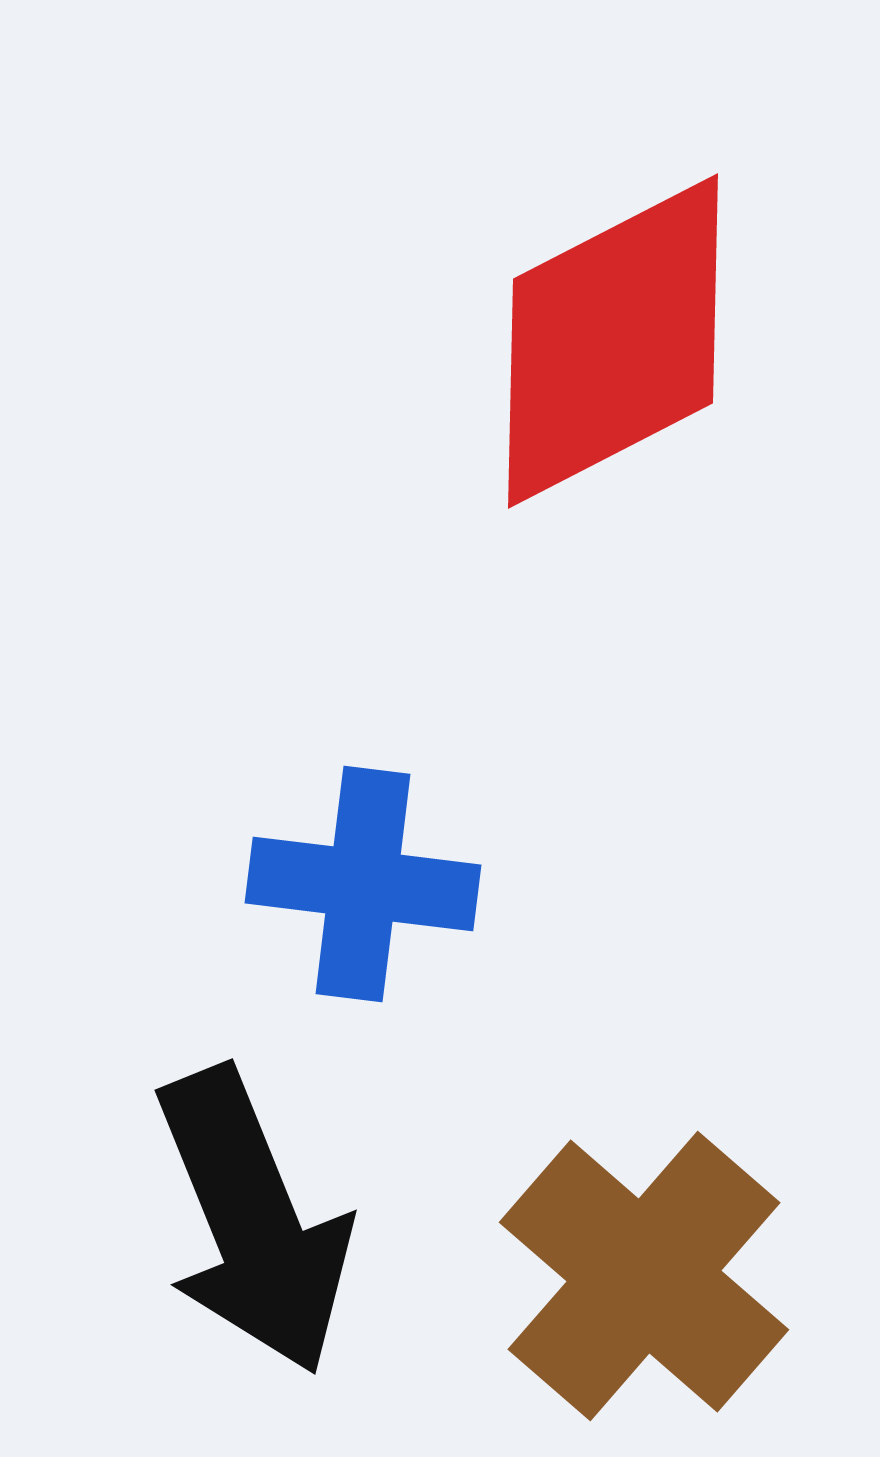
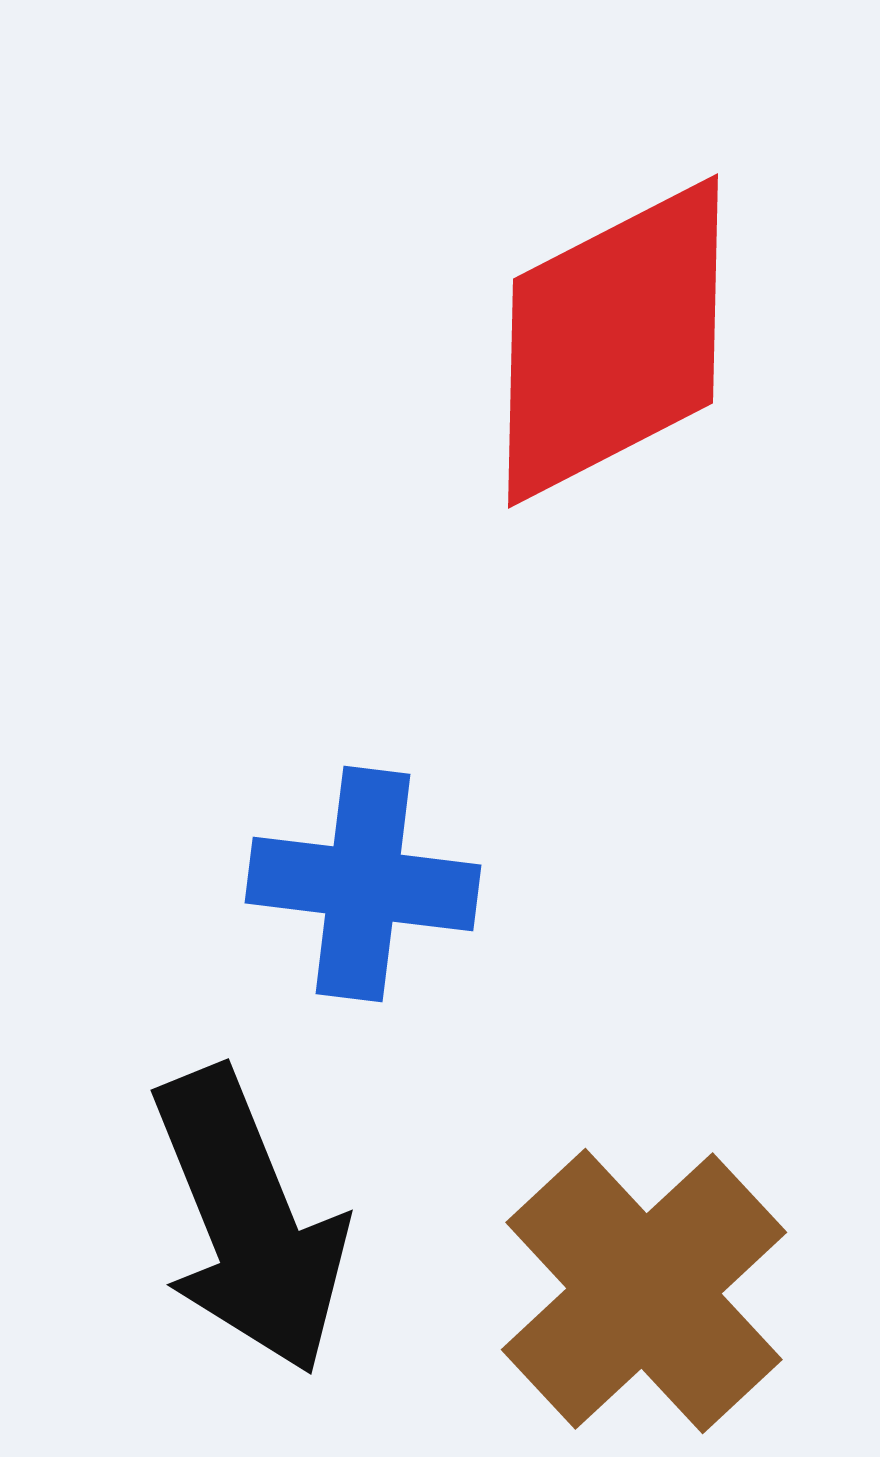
black arrow: moved 4 px left
brown cross: moved 15 px down; rotated 6 degrees clockwise
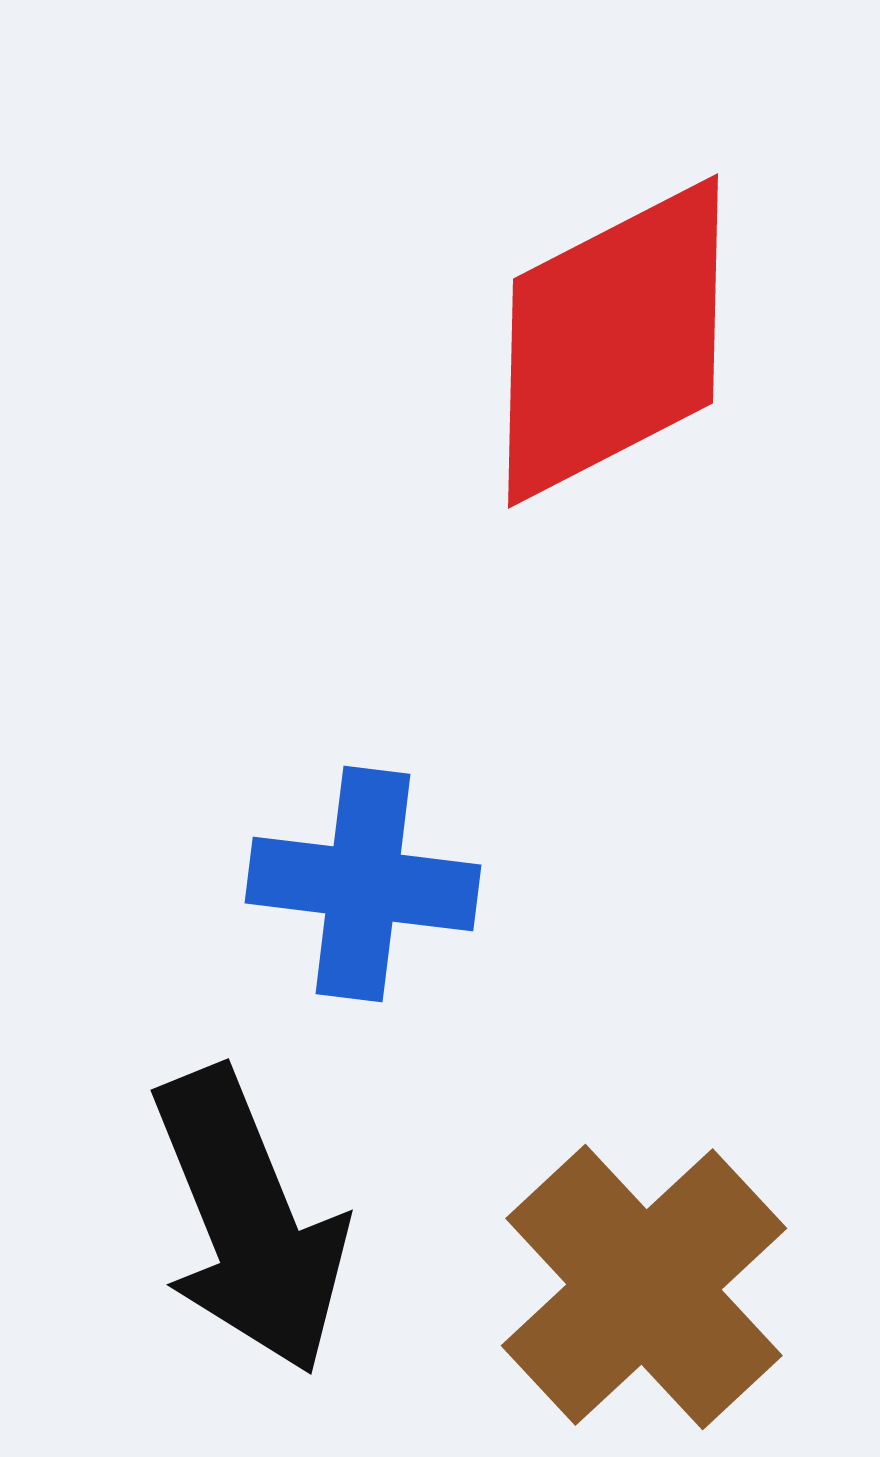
brown cross: moved 4 px up
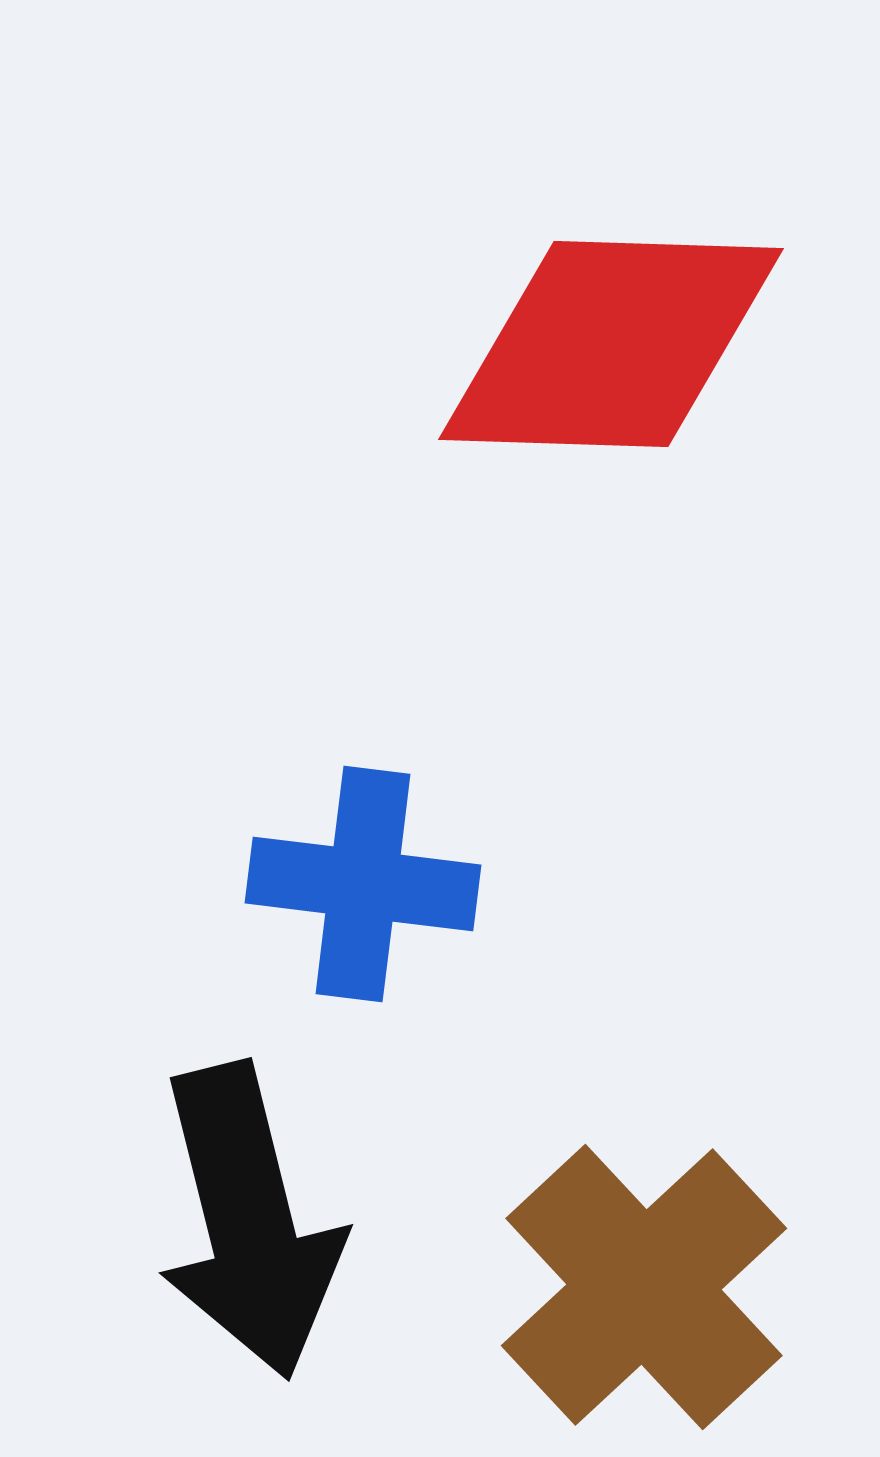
red diamond: moved 2 px left, 3 px down; rotated 29 degrees clockwise
black arrow: rotated 8 degrees clockwise
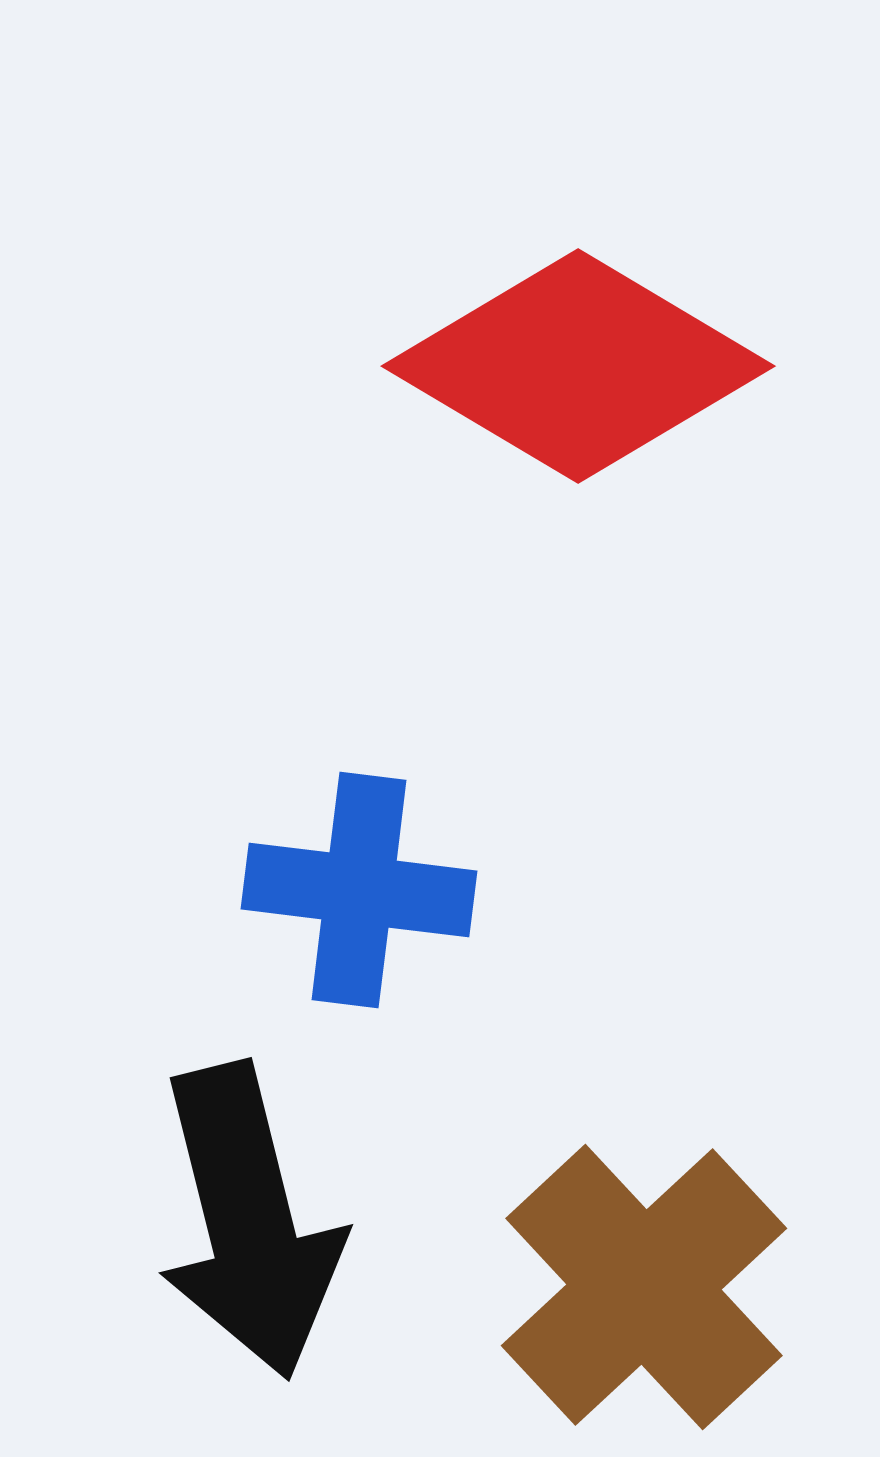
red diamond: moved 33 px left, 22 px down; rotated 29 degrees clockwise
blue cross: moved 4 px left, 6 px down
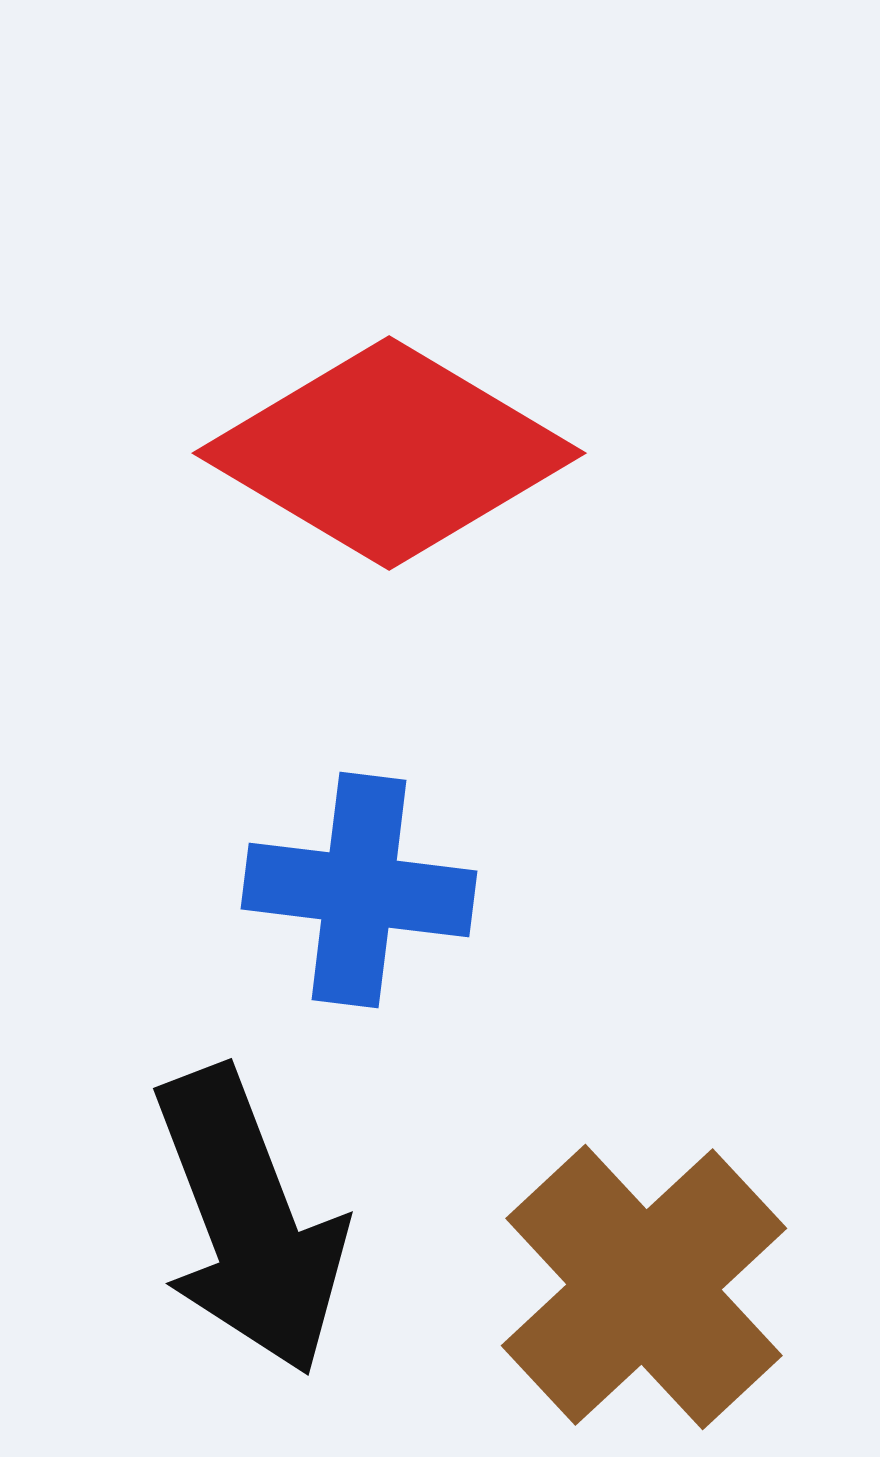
red diamond: moved 189 px left, 87 px down
black arrow: rotated 7 degrees counterclockwise
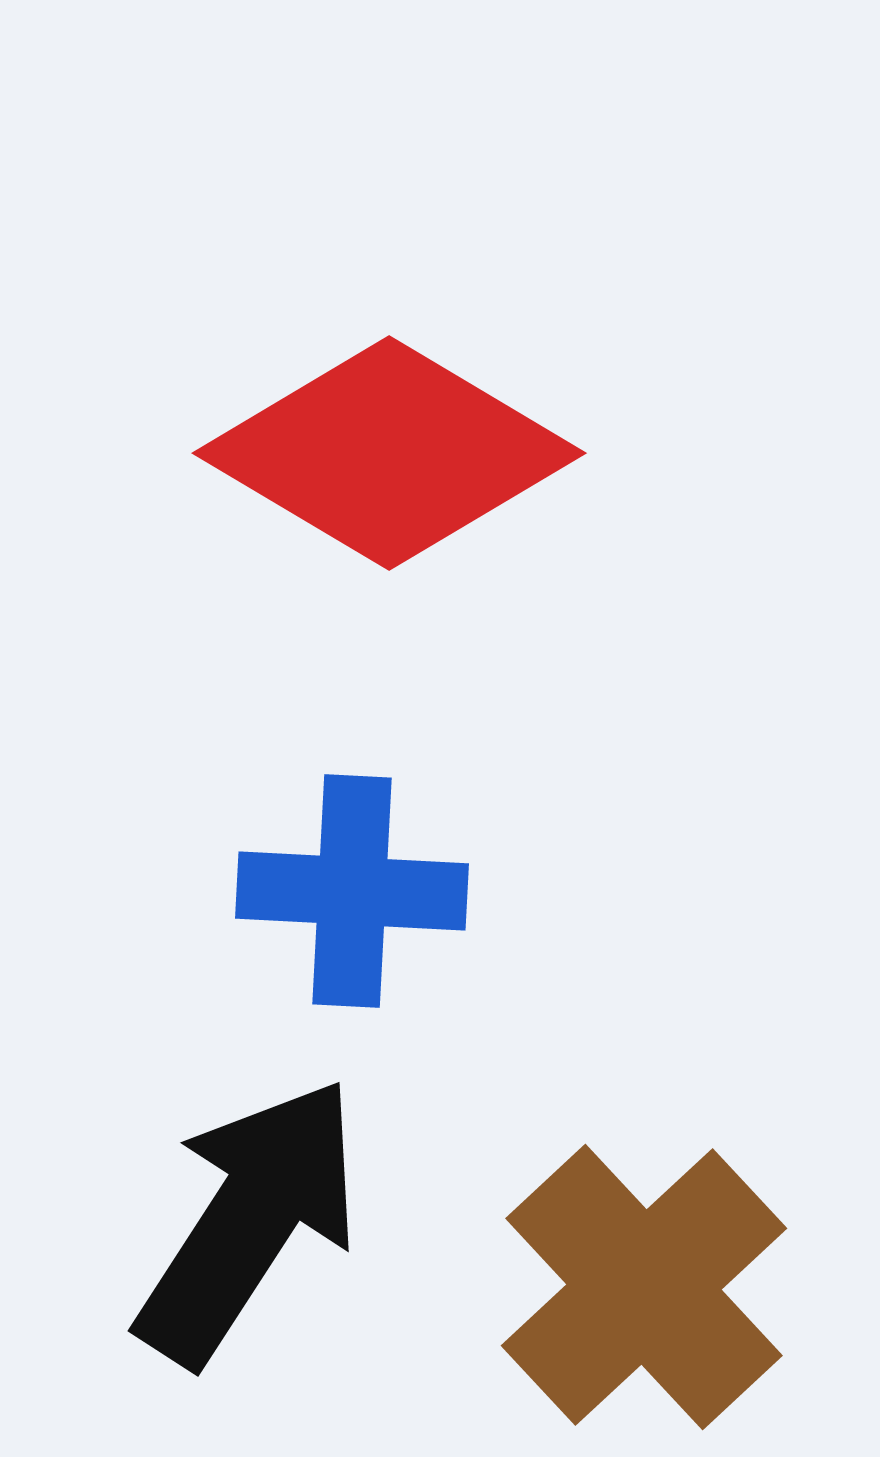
blue cross: moved 7 px left, 1 px down; rotated 4 degrees counterclockwise
black arrow: rotated 126 degrees counterclockwise
